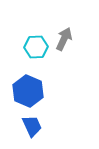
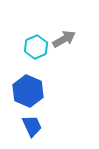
gray arrow: rotated 35 degrees clockwise
cyan hexagon: rotated 20 degrees counterclockwise
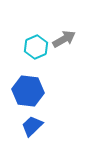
blue hexagon: rotated 16 degrees counterclockwise
blue trapezoid: rotated 110 degrees counterclockwise
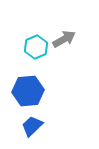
blue hexagon: rotated 12 degrees counterclockwise
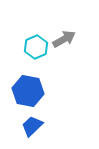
blue hexagon: rotated 16 degrees clockwise
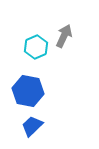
gray arrow: moved 3 px up; rotated 35 degrees counterclockwise
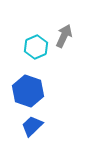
blue hexagon: rotated 8 degrees clockwise
